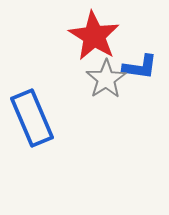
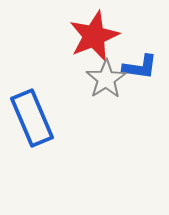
red star: rotated 18 degrees clockwise
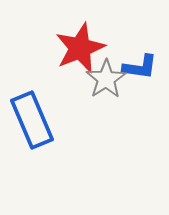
red star: moved 14 px left, 12 px down
blue rectangle: moved 2 px down
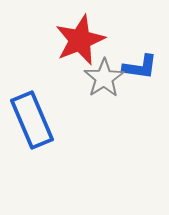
red star: moved 8 px up
gray star: moved 2 px left, 1 px up
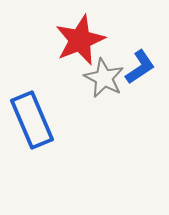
blue L-shape: rotated 42 degrees counterclockwise
gray star: rotated 12 degrees counterclockwise
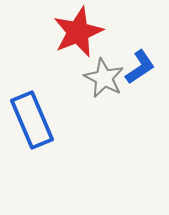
red star: moved 2 px left, 8 px up
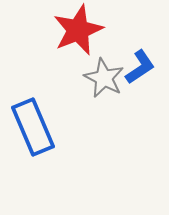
red star: moved 2 px up
blue rectangle: moved 1 px right, 7 px down
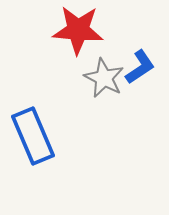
red star: rotated 27 degrees clockwise
blue rectangle: moved 9 px down
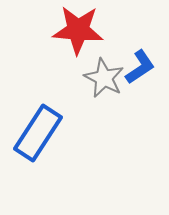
blue rectangle: moved 5 px right, 3 px up; rotated 56 degrees clockwise
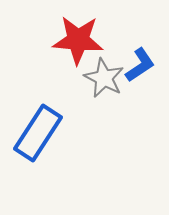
red star: moved 10 px down
blue L-shape: moved 2 px up
